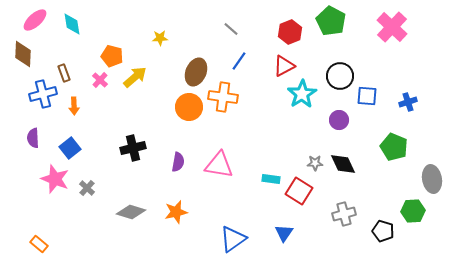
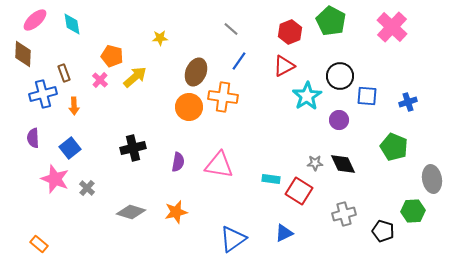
cyan star at (302, 94): moved 5 px right, 2 px down
blue triangle at (284, 233): rotated 30 degrees clockwise
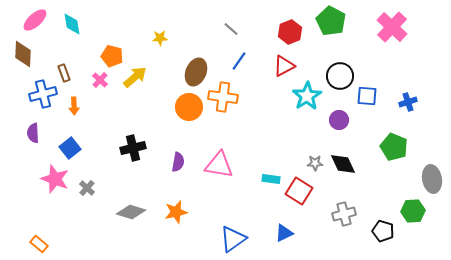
purple semicircle at (33, 138): moved 5 px up
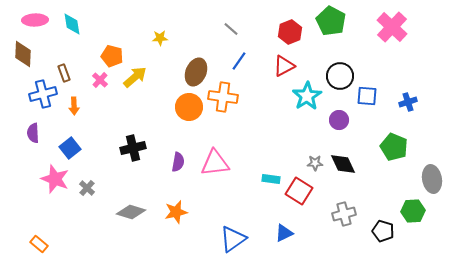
pink ellipse at (35, 20): rotated 40 degrees clockwise
pink triangle at (219, 165): moved 4 px left, 2 px up; rotated 16 degrees counterclockwise
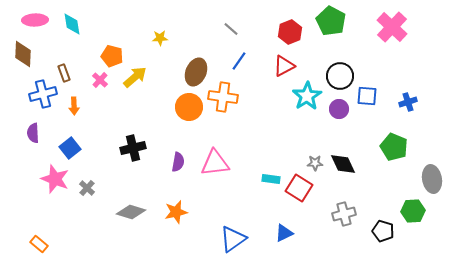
purple circle at (339, 120): moved 11 px up
red square at (299, 191): moved 3 px up
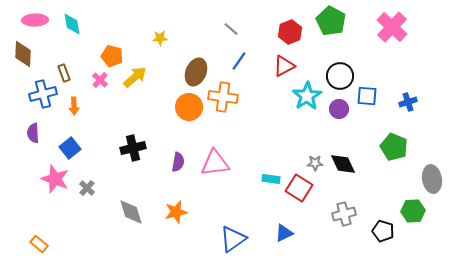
gray diamond at (131, 212): rotated 56 degrees clockwise
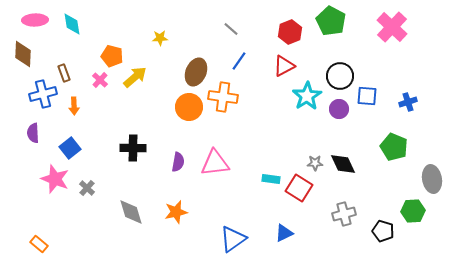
black cross at (133, 148): rotated 15 degrees clockwise
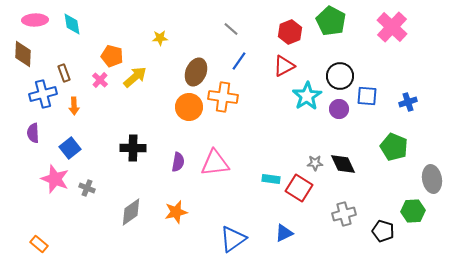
gray cross at (87, 188): rotated 21 degrees counterclockwise
gray diamond at (131, 212): rotated 72 degrees clockwise
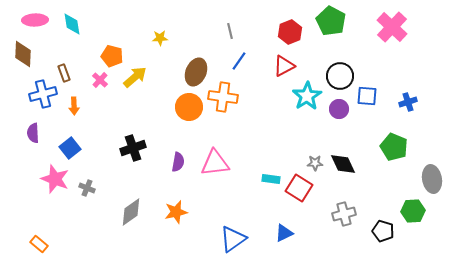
gray line at (231, 29): moved 1 px left, 2 px down; rotated 35 degrees clockwise
black cross at (133, 148): rotated 20 degrees counterclockwise
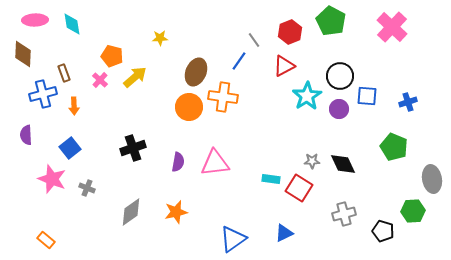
gray line at (230, 31): moved 24 px right, 9 px down; rotated 21 degrees counterclockwise
purple semicircle at (33, 133): moved 7 px left, 2 px down
gray star at (315, 163): moved 3 px left, 2 px up
pink star at (55, 179): moved 3 px left
orange rectangle at (39, 244): moved 7 px right, 4 px up
